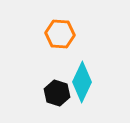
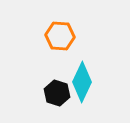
orange hexagon: moved 2 px down
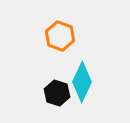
orange hexagon: rotated 16 degrees clockwise
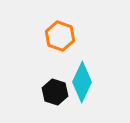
black hexagon: moved 2 px left, 1 px up
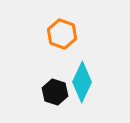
orange hexagon: moved 2 px right, 2 px up
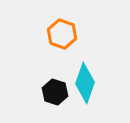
cyan diamond: moved 3 px right, 1 px down; rotated 6 degrees counterclockwise
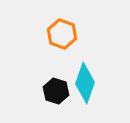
black hexagon: moved 1 px right, 1 px up
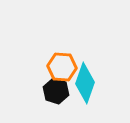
orange hexagon: moved 33 px down; rotated 16 degrees counterclockwise
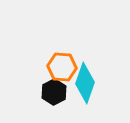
black hexagon: moved 2 px left, 1 px down; rotated 15 degrees clockwise
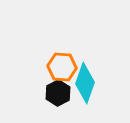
black hexagon: moved 4 px right, 1 px down
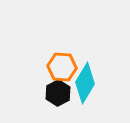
cyan diamond: rotated 12 degrees clockwise
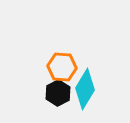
cyan diamond: moved 6 px down
